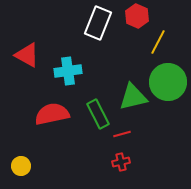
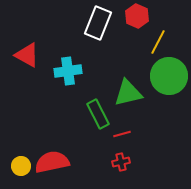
green circle: moved 1 px right, 6 px up
green triangle: moved 5 px left, 4 px up
red semicircle: moved 48 px down
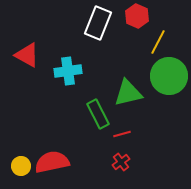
red cross: rotated 24 degrees counterclockwise
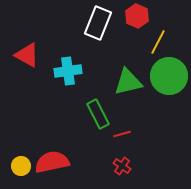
green triangle: moved 11 px up
red cross: moved 1 px right, 4 px down; rotated 18 degrees counterclockwise
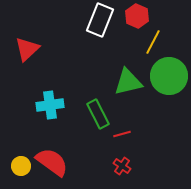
white rectangle: moved 2 px right, 3 px up
yellow line: moved 5 px left
red triangle: moved 6 px up; rotated 48 degrees clockwise
cyan cross: moved 18 px left, 34 px down
red semicircle: rotated 48 degrees clockwise
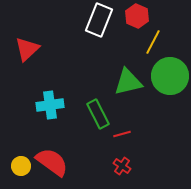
white rectangle: moved 1 px left
green circle: moved 1 px right
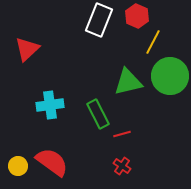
yellow circle: moved 3 px left
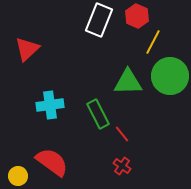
green triangle: rotated 12 degrees clockwise
red line: rotated 66 degrees clockwise
yellow circle: moved 10 px down
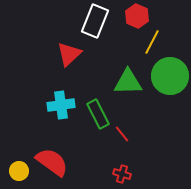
white rectangle: moved 4 px left, 1 px down
yellow line: moved 1 px left
red triangle: moved 42 px right, 5 px down
cyan cross: moved 11 px right
red cross: moved 8 px down; rotated 18 degrees counterclockwise
yellow circle: moved 1 px right, 5 px up
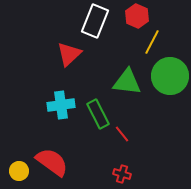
green triangle: moved 1 px left; rotated 8 degrees clockwise
